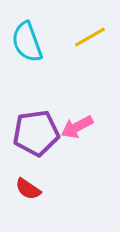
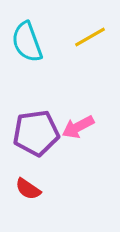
pink arrow: moved 1 px right
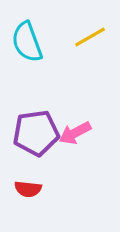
pink arrow: moved 3 px left, 6 px down
red semicircle: rotated 28 degrees counterclockwise
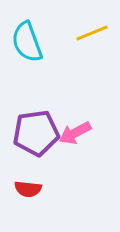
yellow line: moved 2 px right, 4 px up; rotated 8 degrees clockwise
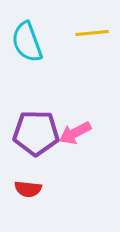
yellow line: rotated 16 degrees clockwise
purple pentagon: rotated 9 degrees clockwise
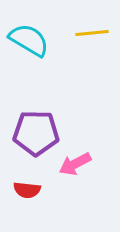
cyan semicircle: moved 2 px right, 2 px up; rotated 141 degrees clockwise
pink arrow: moved 31 px down
red semicircle: moved 1 px left, 1 px down
